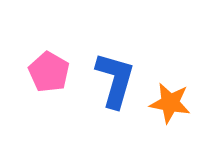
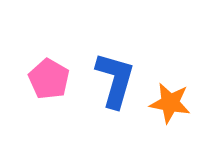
pink pentagon: moved 7 px down
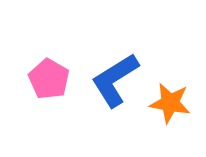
blue L-shape: rotated 138 degrees counterclockwise
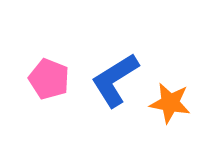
pink pentagon: rotated 9 degrees counterclockwise
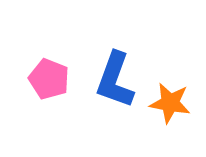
blue L-shape: rotated 38 degrees counterclockwise
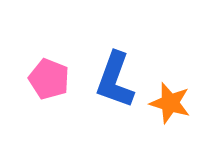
orange star: rotated 6 degrees clockwise
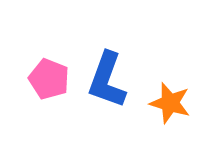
blue L-shape: moved 8 px left
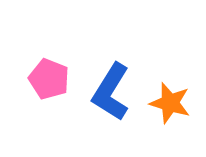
blue L-shape: moved 4 px right, 12 px down; rotated 12 degrees clockwise
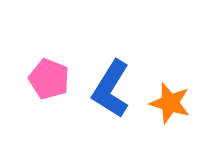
blue L-shape: moved 3 px up
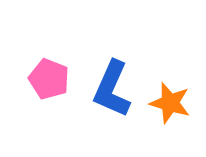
blue L-shape: moved 1 px right; rotated 8 degrees counterclockwise
